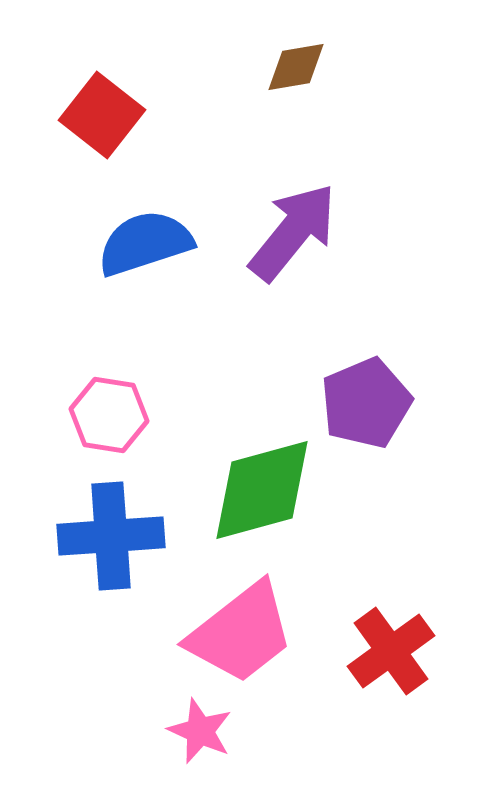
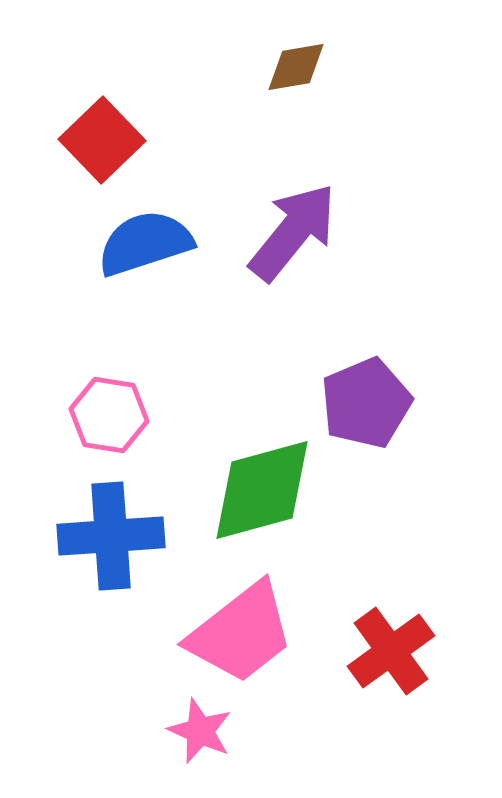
red square: moved 25 px down; rotated 8 degrees clockwise
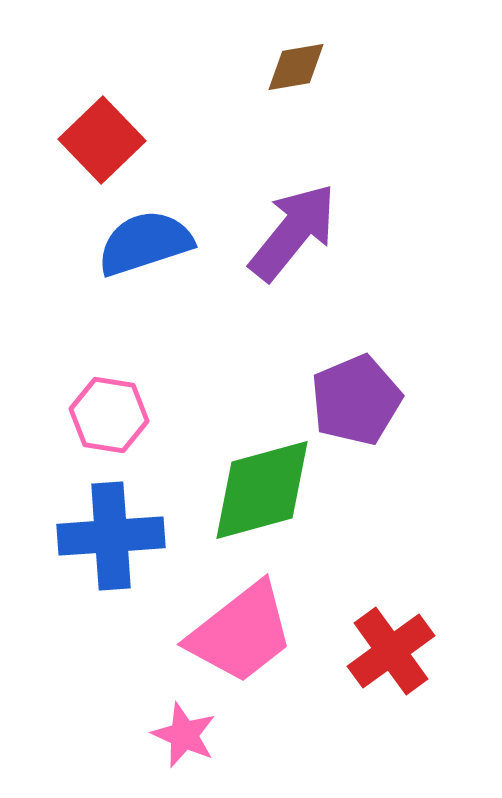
purple pentagon: moved 10 px left, 3 px up
pink star: moved 16 px left, 4 px down
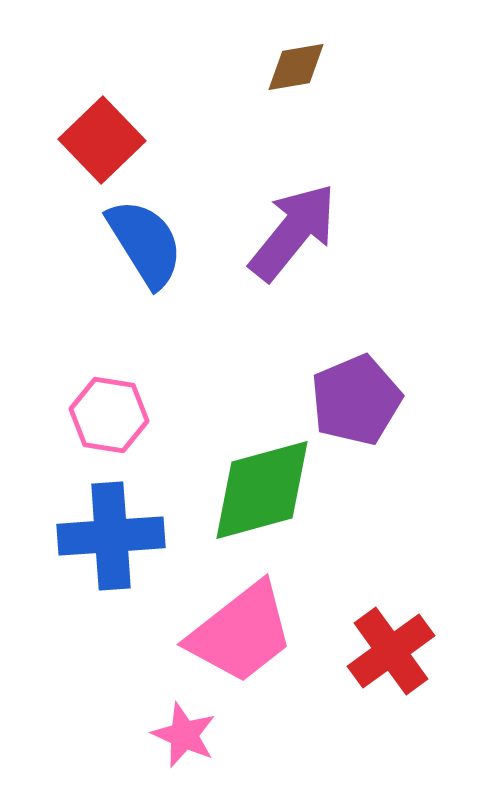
blue semicircle: rotated 76 degrees clockwise
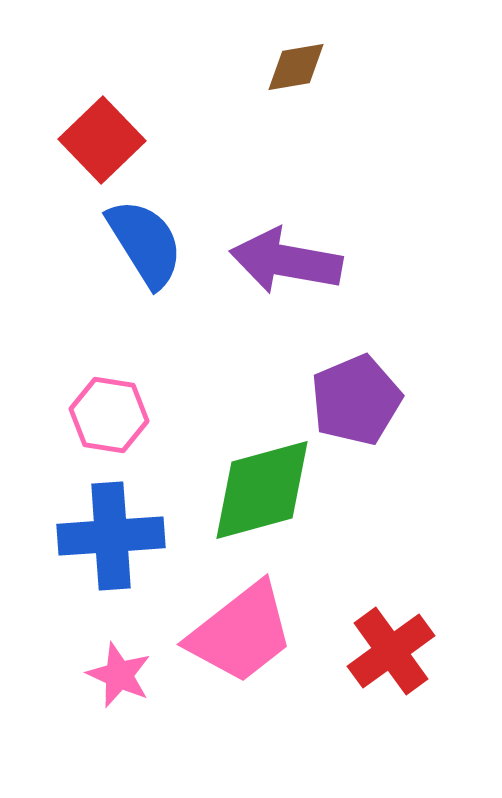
purple arrow: moved 7 px left, 29 px down; rotated 119 degrees counterclockwise
pink star: moved 65 px left, 60 px up
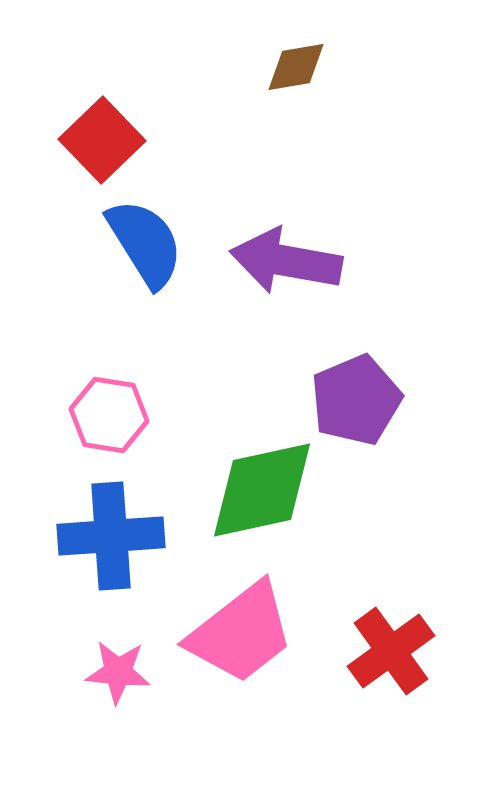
green diamond: rotated 3 degrees clockwise
pink star: moved 1 px left, 3 px up; rotated 18 degrees counterclockwise
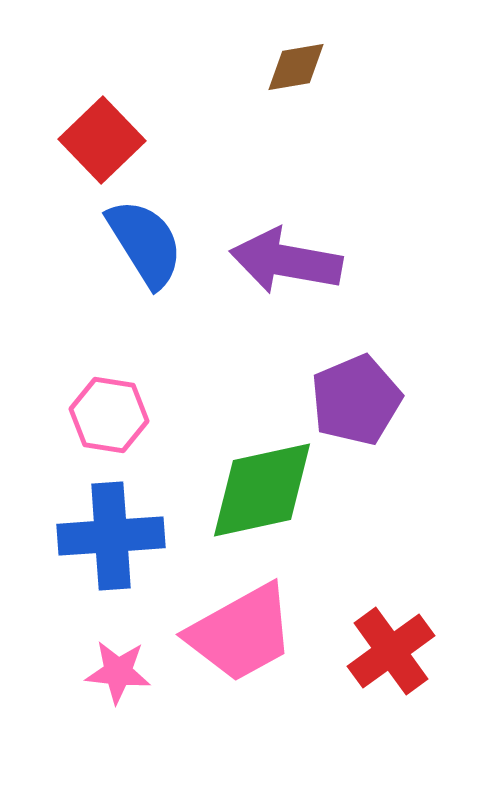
pink trapezoid: rotated 9 degrees clockwise
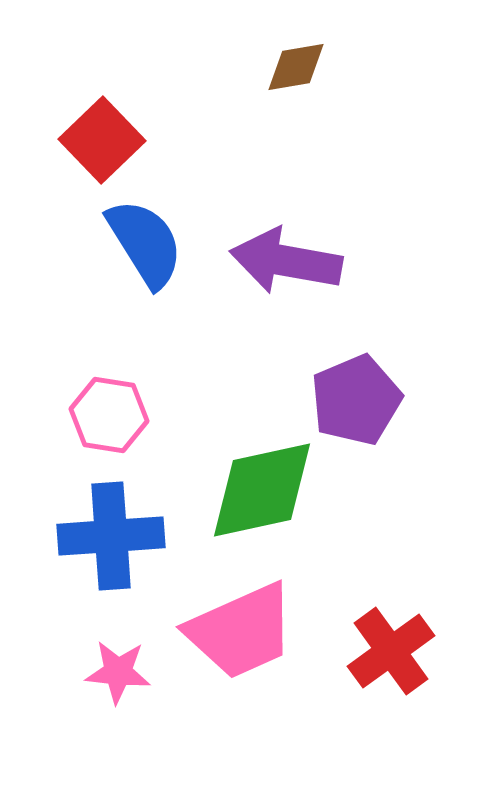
pink trapezoid: moved 2 px up; rotated 5 degrees clockwise
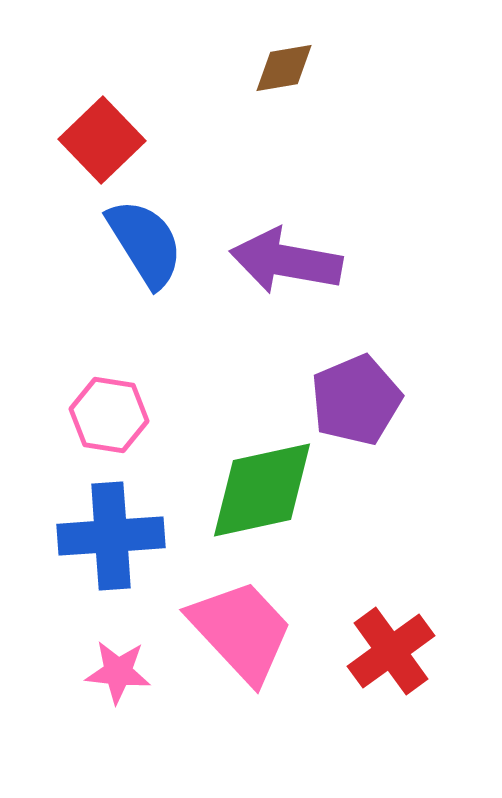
brown diamond: moved 12 px left, 1 px down
pink trapezoid: rotated 109 degrees counterclockwise
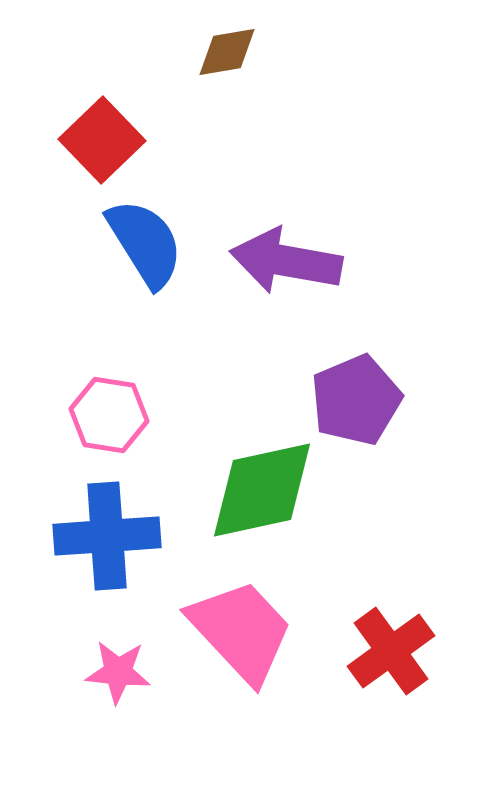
brown diamond: moved 57 px left, 16 px up
blue cross: moved 4 px left
